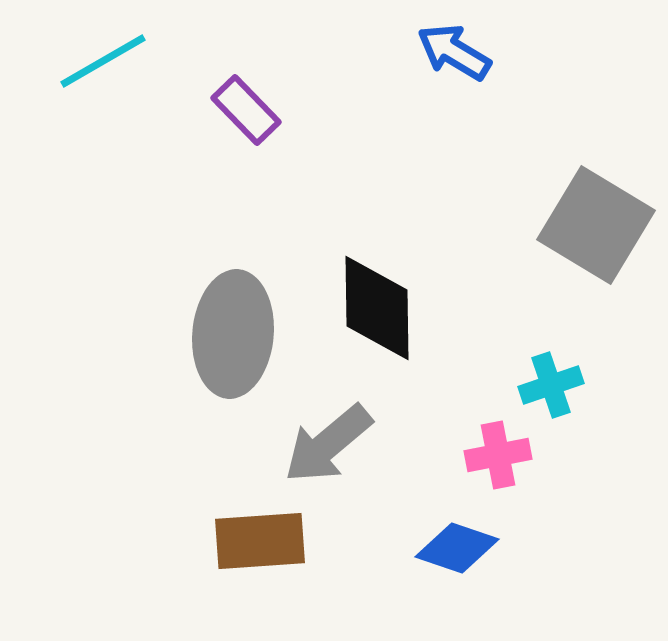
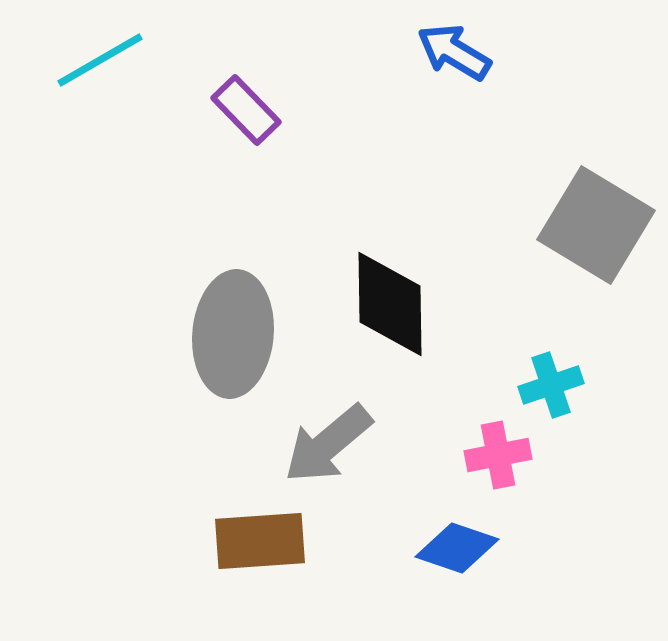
cyan line: moved 3 px left, 1 px up
black diamond: moved 13 px right, 4 px up
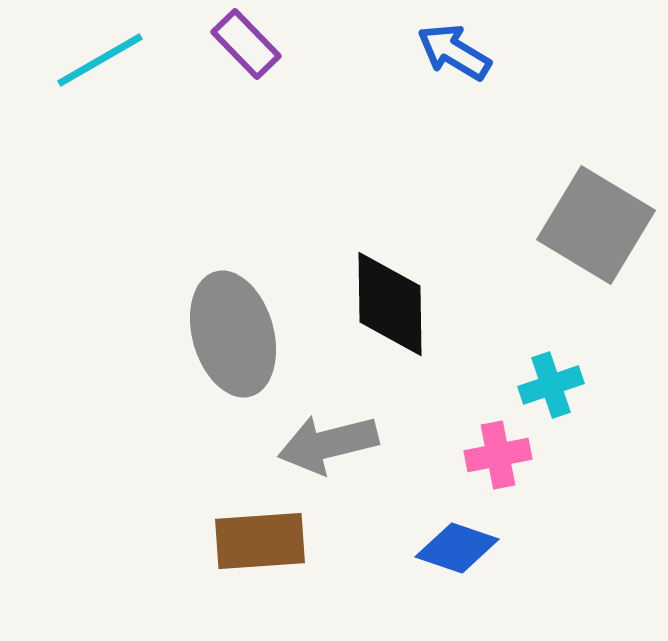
purple rectangle: moved 66 px up
gray ellipse: rotated 21 degrees counterclockwise
gray arrow: rotated 26 degrees clockwise
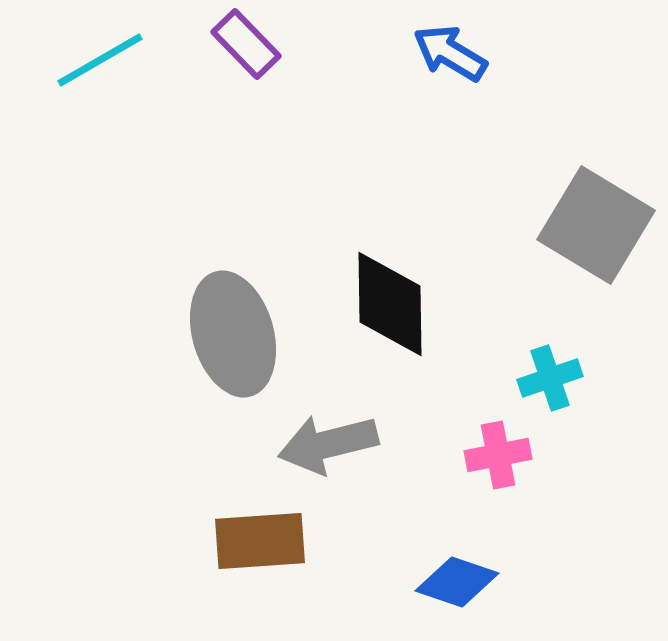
blue arrow: moved 4 px left, 1 px down
cyan cross: moved 1 px left, 7 px up
blue diamond: moved 34 px down
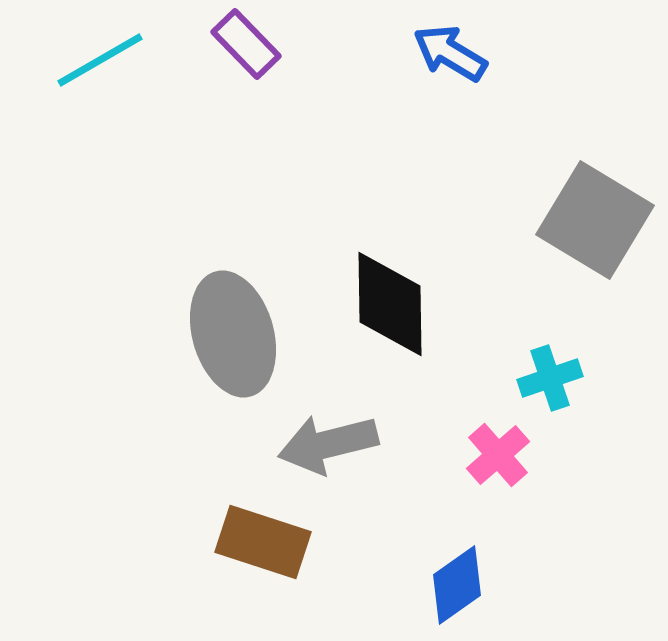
gray square: moved 1 px left, 5 px up
pink cross: rotated 30 degrees counterclockwise
brown rectangle: moved 3 px right, 1 px down; rotated 22 degrees clockwise
blue diamond: moved 3 px down; rotated 54 degrees counterclockwise
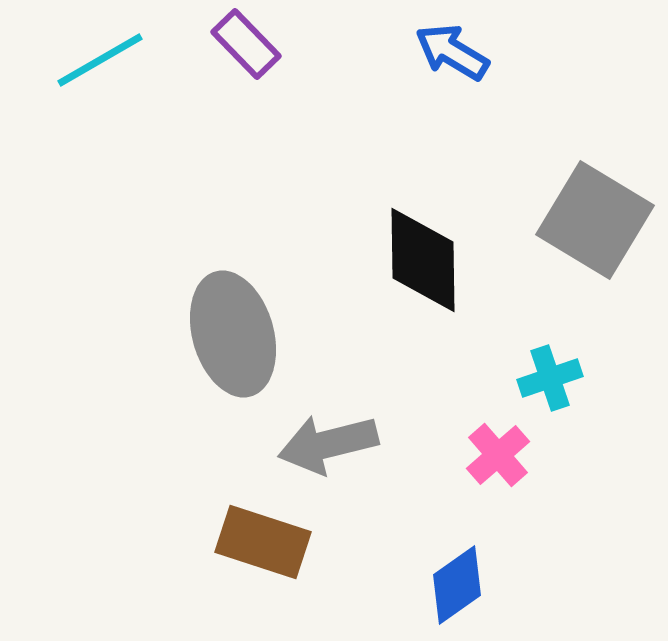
blue arrow: moved 2 px right, 1 px up
black diamond: moved 33 px right, 44 px up
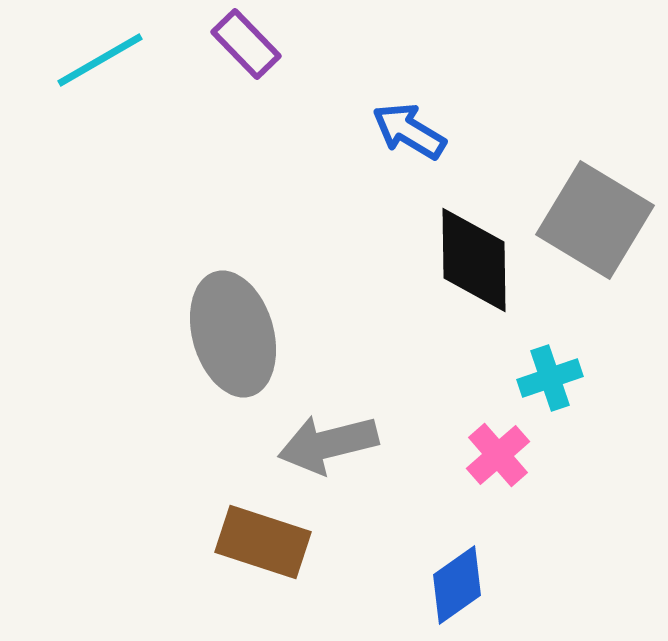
blue arrow: moved 43 px left, 79 px down
black diamond: moved 51 px right
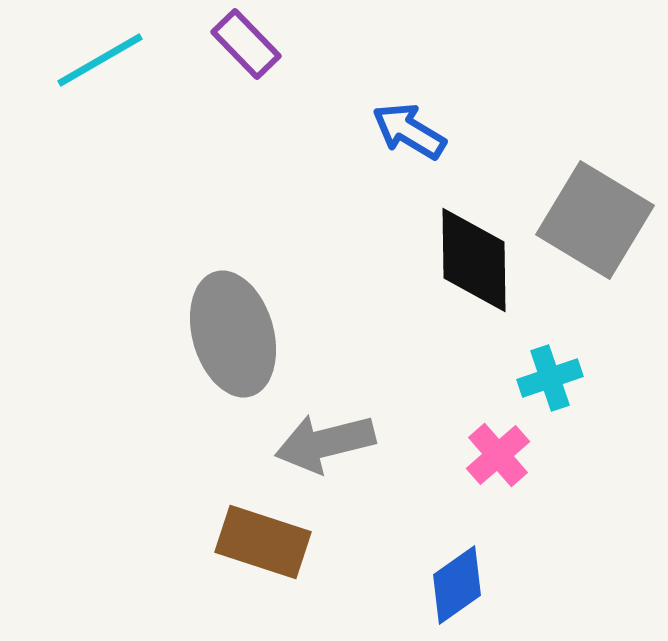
gray arrow: moved 3 px left, 1 px up
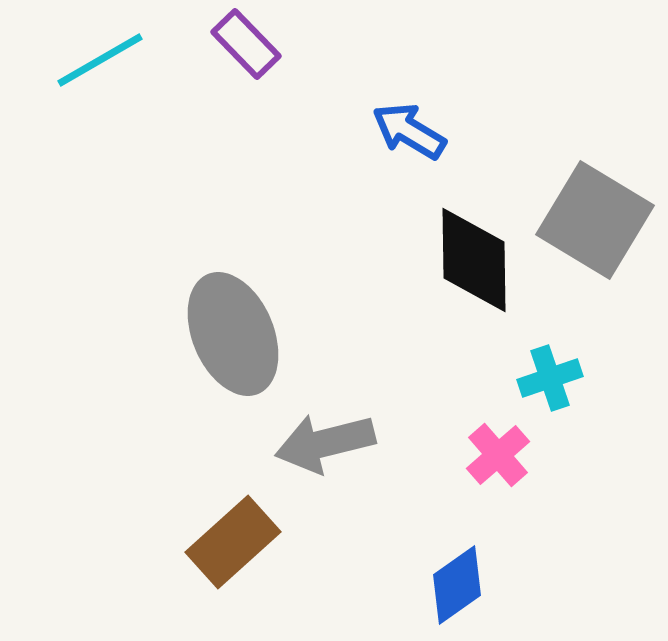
gray ellipse: rotated 7 degrees counterclockwise
brown rectangle: moved 30 px left; rotated 60 degrees counterclockwise
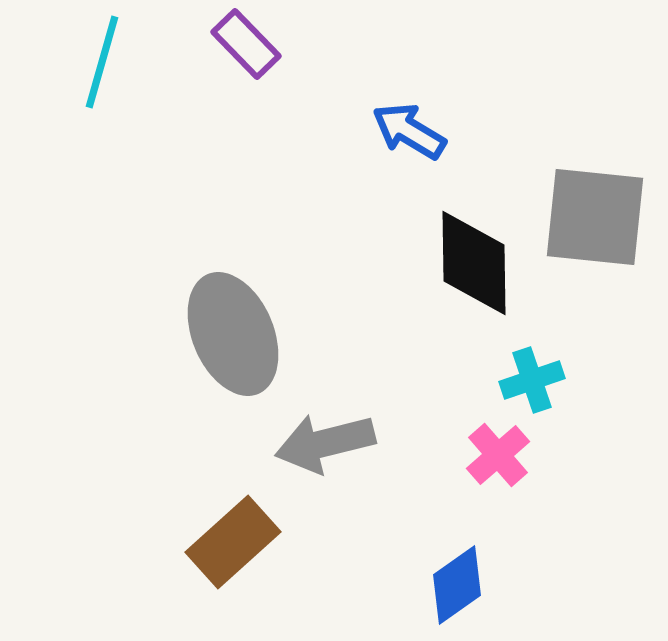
cyan line: moved 2 px right, 2 px down; rotated 44 degrees counterclockwise
gray square: moved 3 px up; rotated 25 degrees counterclockwise
black diamond: moved 3 px down
cyan cross: moved 18 px left, 2 px down
